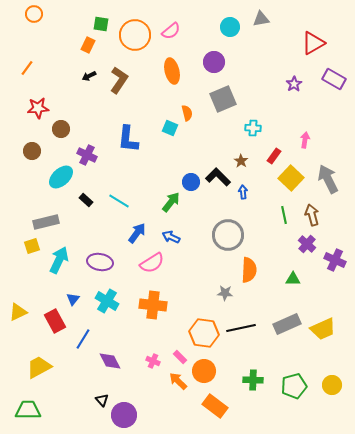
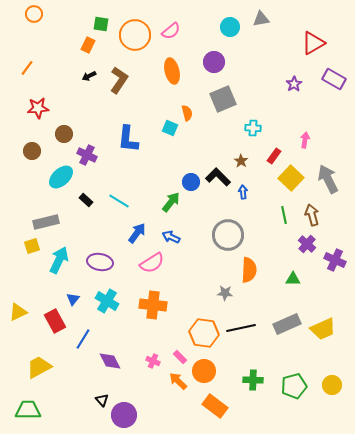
brown circle at (61, 129): moved 3 px right, 5 px down
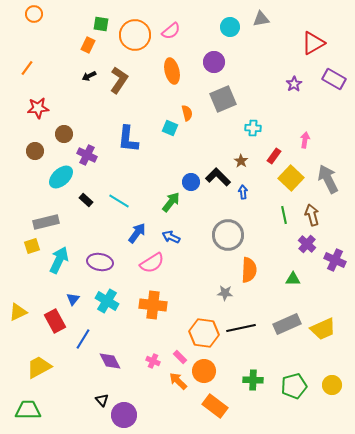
brown circle at (32, 151): moved 3 px right
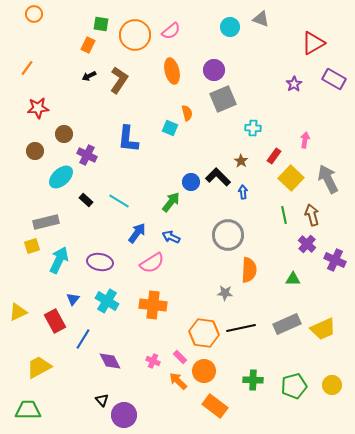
gray triangle at (261, 19): rotated 30 degrees clockwise
purple circle at (214, 62): moved 8 px down
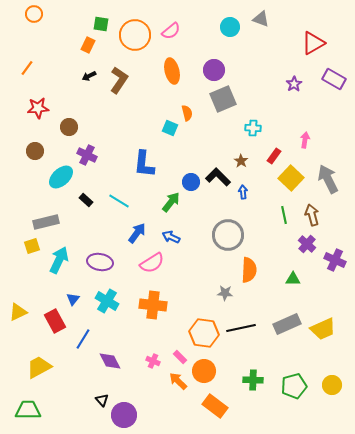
brown circle at (64, 134): moved 5 px right, 7 px up
blue L-shape at (128, 139): moved 16 px right, 25 px down
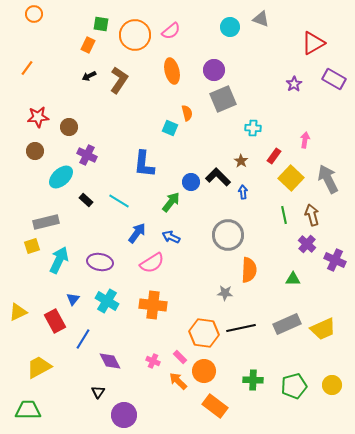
red star at (38, 108): moved 9 px down
black triangle at (102, 400): moved 4 px left, 8 px up; rotated 16 degrees clockwise
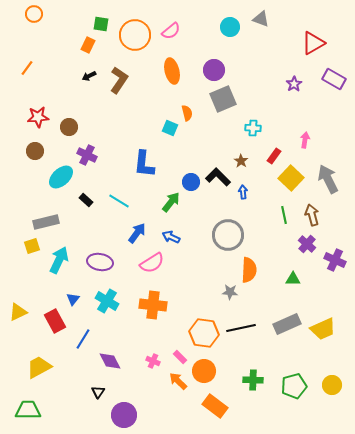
gray star at (225, 293): moved 5 px right, 1 px up
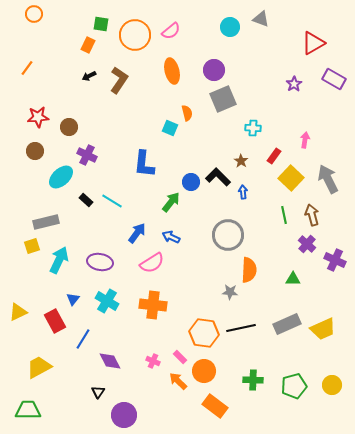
cyan line at (119, 201): moved 7 px left
